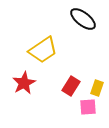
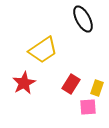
black ellipse: rotated 24 degrees clockwise
red rectangle: moved 2 px up
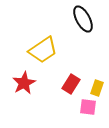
pink square: rotated 12 degrees clockwise
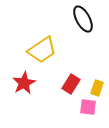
yellow trapezoid: moved 1 px left
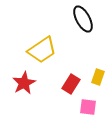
yellow rectangle: moved 1 px right, 11 px up
